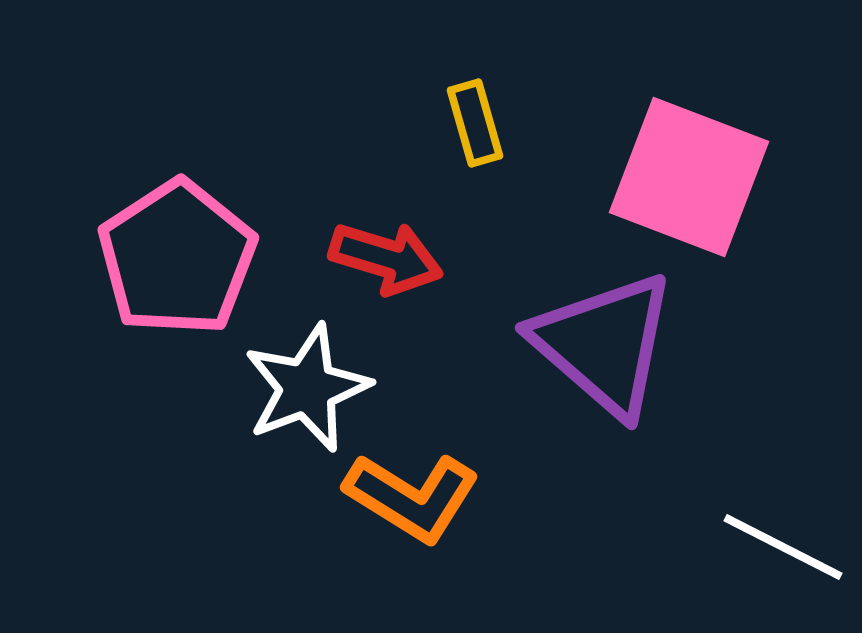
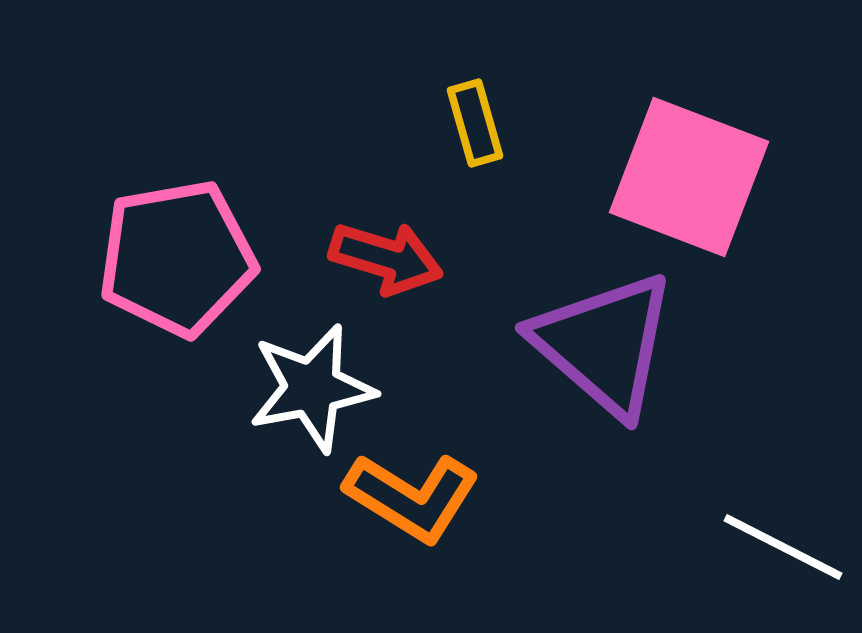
pink pentagon: rotated 23 degrees clockwise
white star: moved 5 px right; rotated 10 degrees clockwise
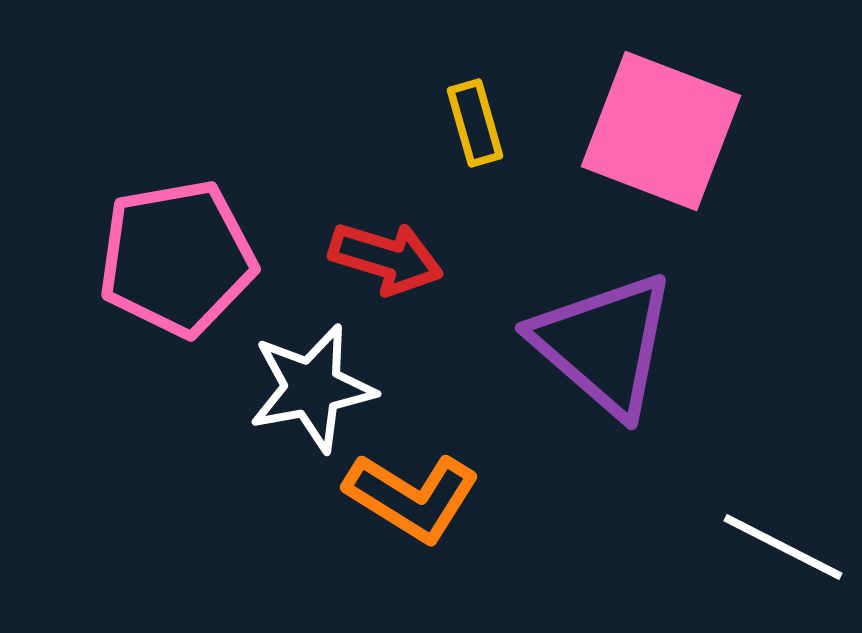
pink square: moved 28 px left, 46 px up
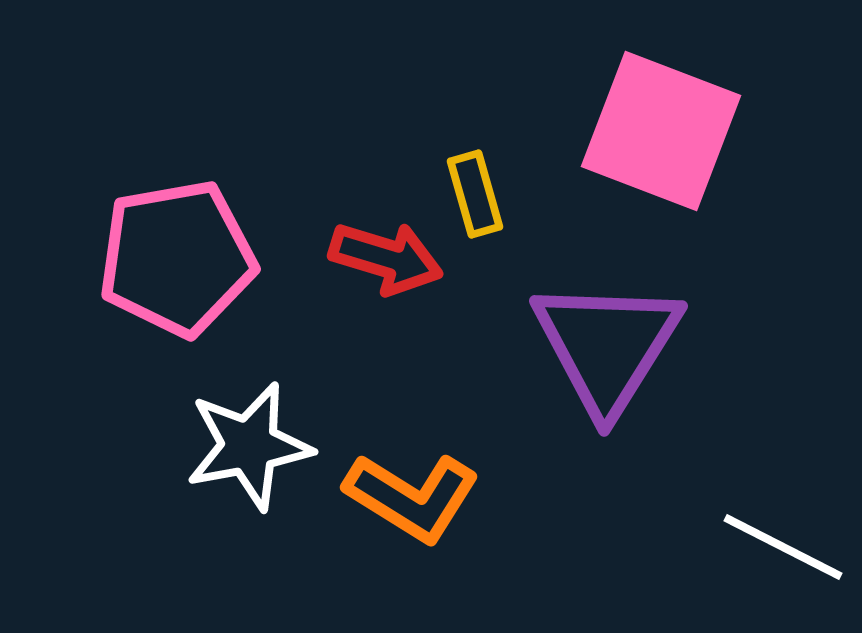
yellow rectangle: moved 71 px down
purple triangle: moved 3 px right, 2 px down; rotated 21 degrees clockwise
white star: moved 63 px left, 58 px down
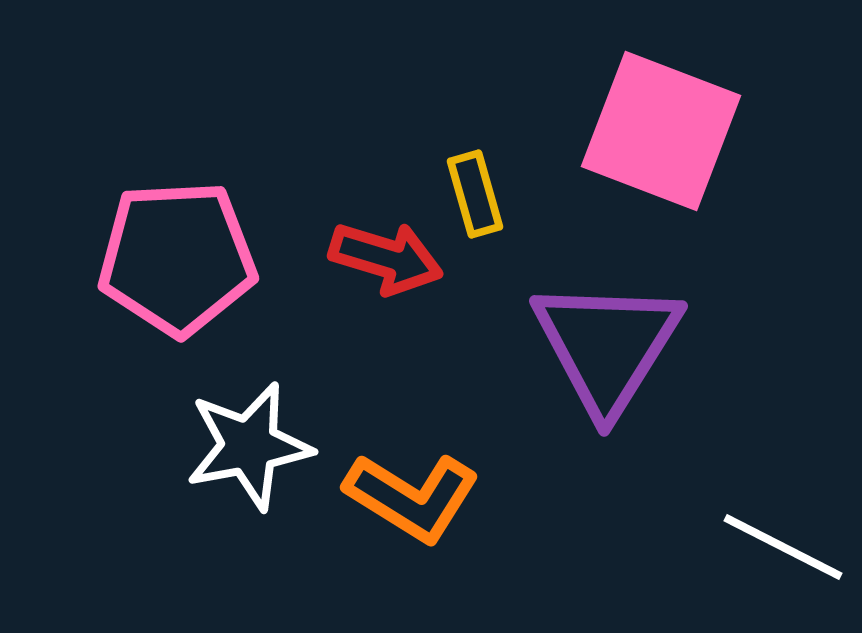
pink pentagon: rotated 7 degrees clockwise
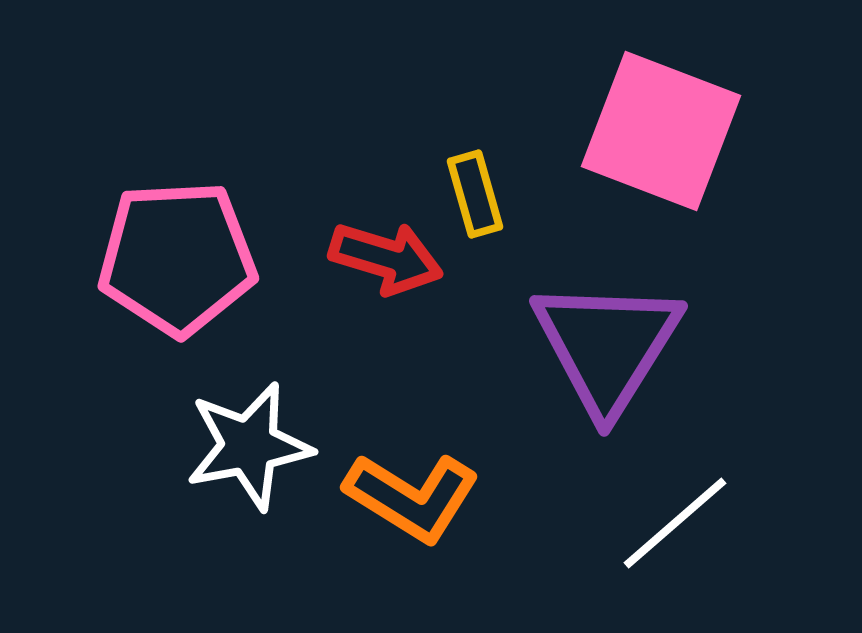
white line: moved 108 px left, 24 px up; rotated 68 degrees counterclockwise
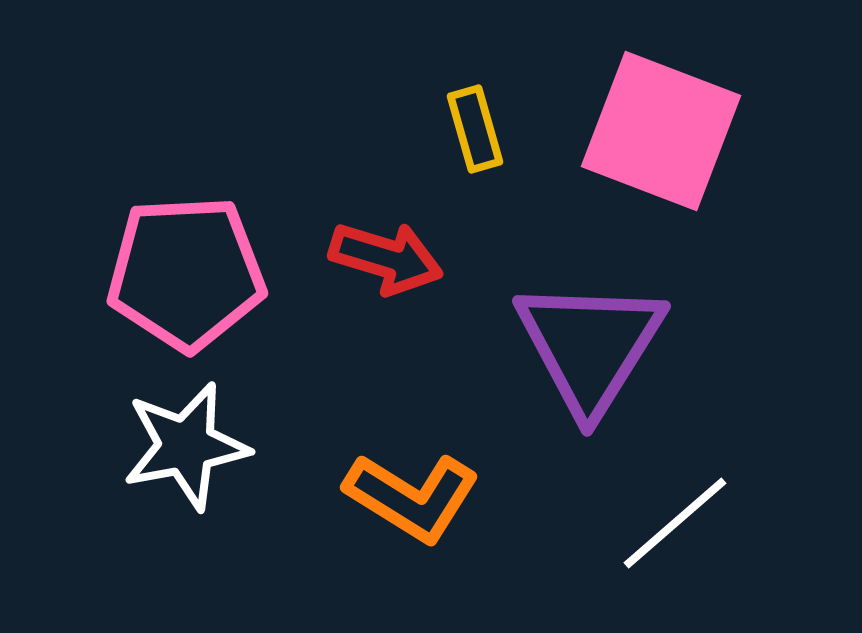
yellow rectangle: moved 65 px up
pink pentagon: moved 9 px right, 15 px down
purple triangle: moved 17 px left
white star: moved 63 px left
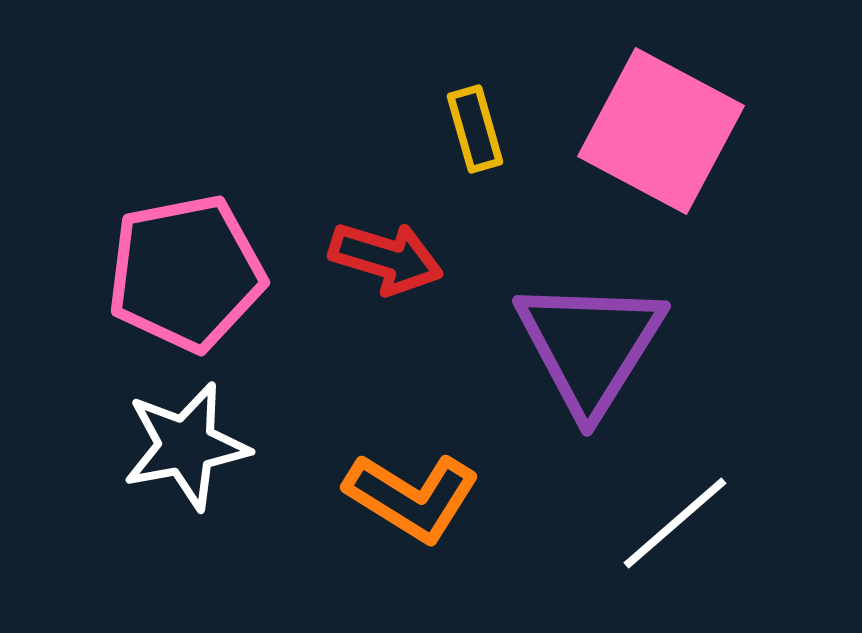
pink square: rotated 7 degrees clockwise
pink pentagon: rotated 8 degrees counterclockwise
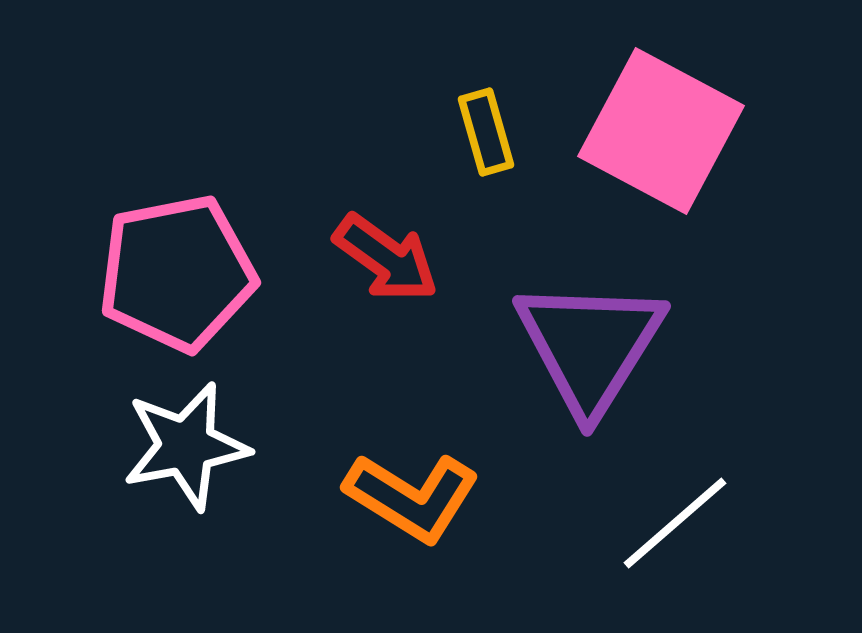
yellow rectangle: moved 11 px right, 3 px down
red arrow: rotated 19 degrees clockwise
pink pentagon: moved 9 px left
